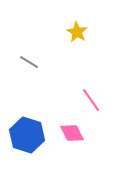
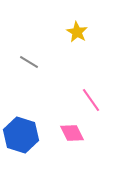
blue hexagon: moved 6 px left
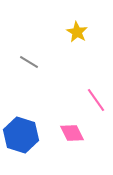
pink line: moved 5 px right
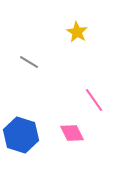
pink line: moved 2 px left
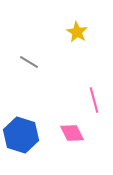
pink line: rotated 20 degrees clockwise
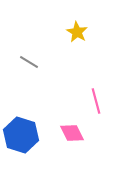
pink line: moved 2 px right, 1 px down
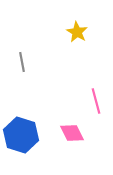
gray line: moved 7 px left; rotated 48 degrees clockwise
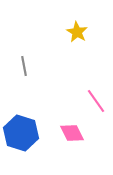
gray line: moved 2 px right, 4 px down
pink line: rotated 20 degrees counterclockwise
blue hexagon: moved 2 px up
